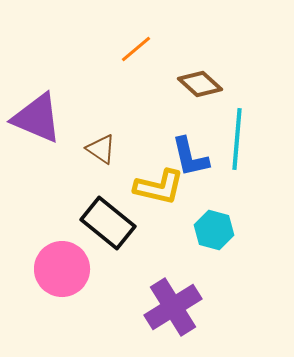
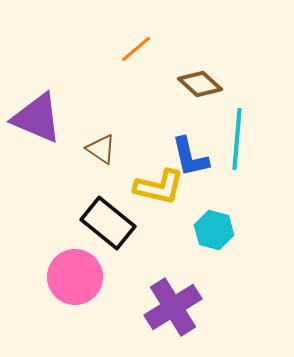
pink circle: moved 13 px right, 8 px down
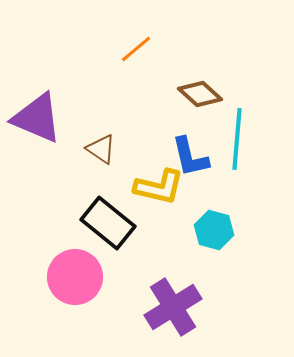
brown diamond: moved 10 px down
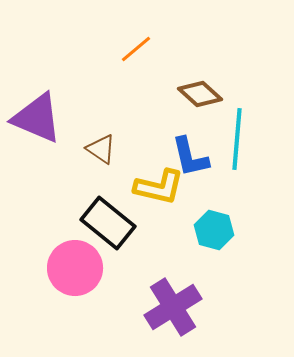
pink circle: moved 9 px up
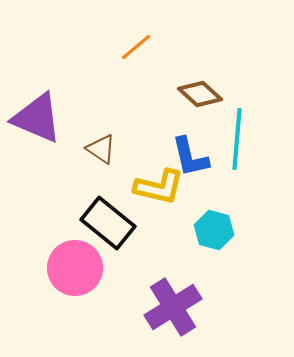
orange line: moved 2 px up
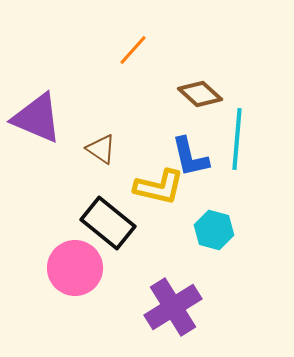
orange line: moved 3 px left, 3 px down; rotated 8 degrees counterclockwise
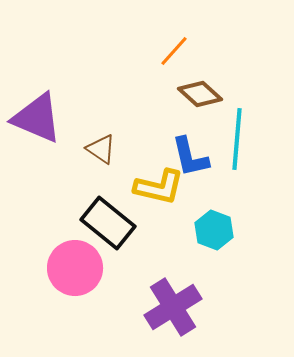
orange line: moved 41 px right, 1 px down
cyan hexagon: rotated 6 degrees clockwise
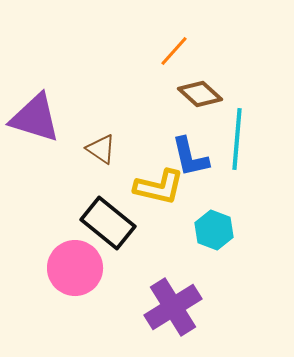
purple triangle: moved 2 px left; rotated 6 degrees counterclockwise
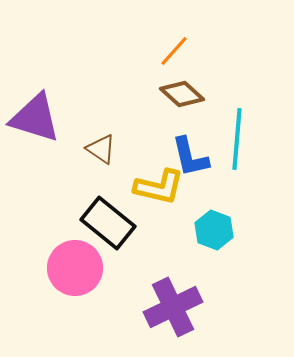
brown diamond: moved 18 px left
purple cross: rotated 6 degrees clockwise
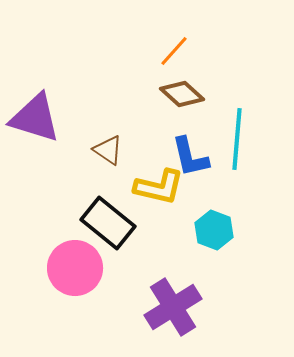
brown triangle: moved 7 px right, 1 px down
purple cross: rotated 6 degrees counterclockwise
